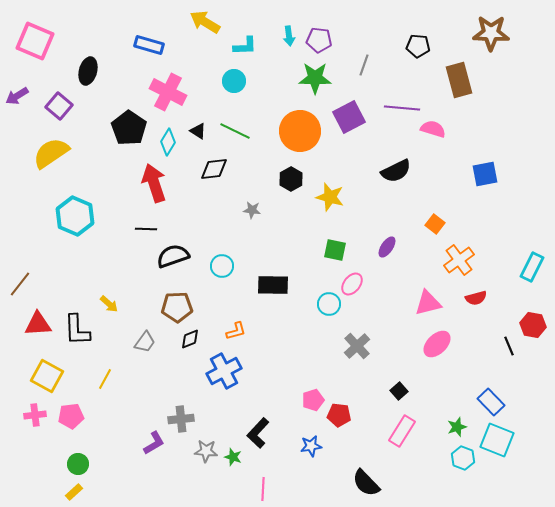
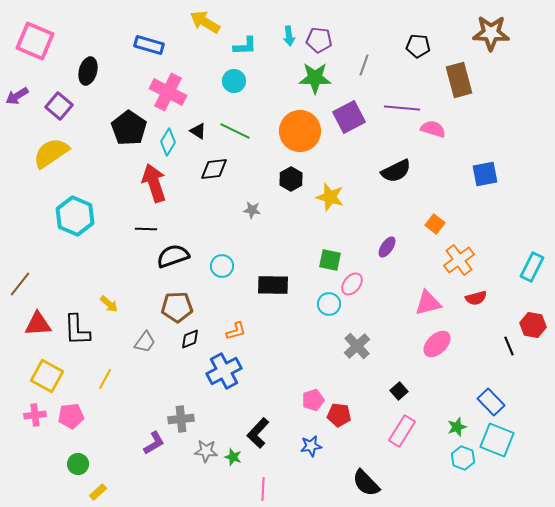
green square at (335, 250): moved 5 px left, 10 px down
yellow rectangle at (74, 492): moved 24 px right
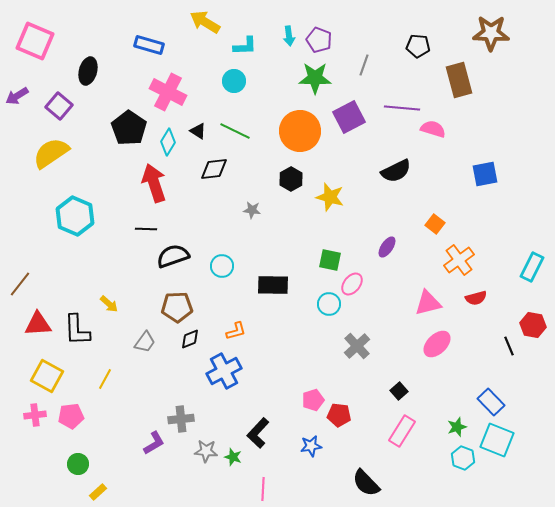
purple pentagon at (319, 40): rotated 15 degrees clockwise
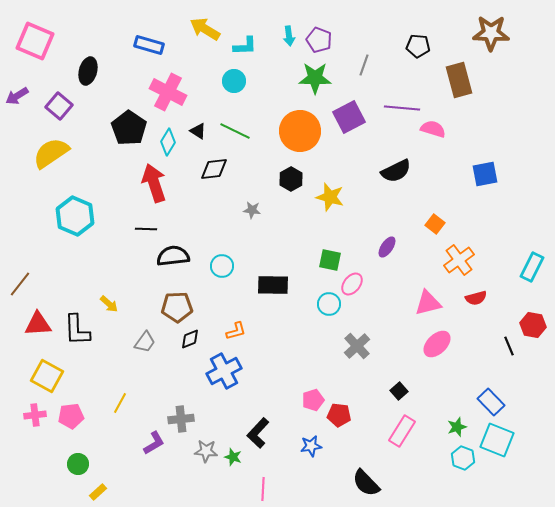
yellow arrow at (205, 22): moved 7 px down
black semicircle at (173, 256): rotated 12 degrees clockwise
yellow line at (105, 379): moved 15 px right, 24 px down
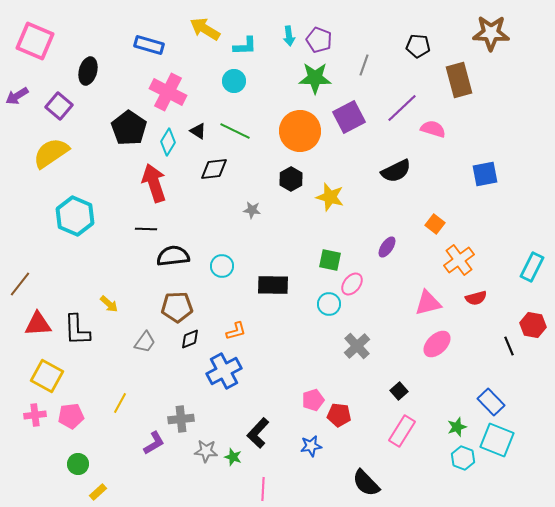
purple line at (402, 108): rotated 48 degrees counterclockwise
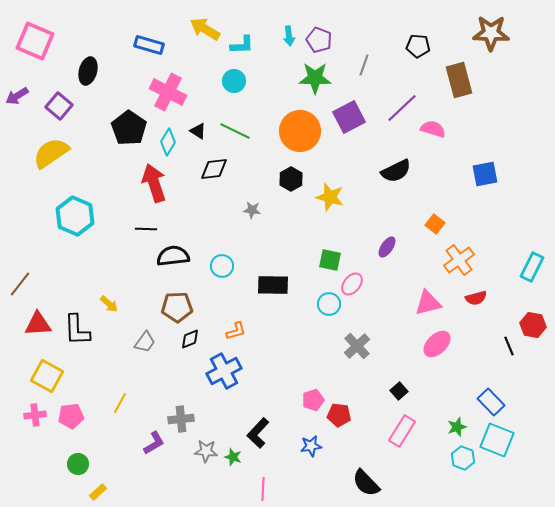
cyan L-shape at (245, 46): moved 3 px left, 1 px up
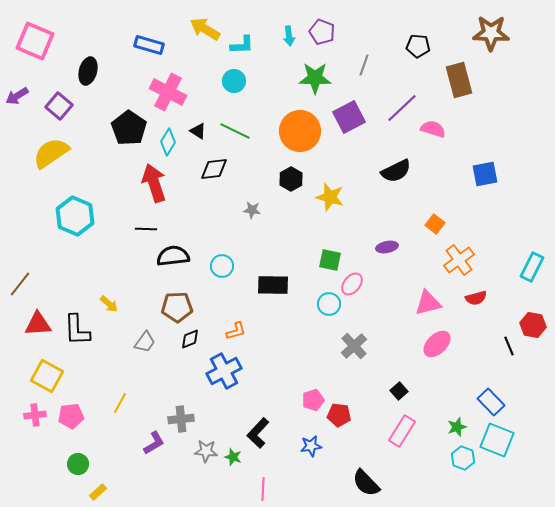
purple pentagon at (319, 40): moved 3 px right, 8 px up
purple ellipse at (387, 247): rotated 45 degrees clockwise
gray cross at (357, 346): moved 3 px left
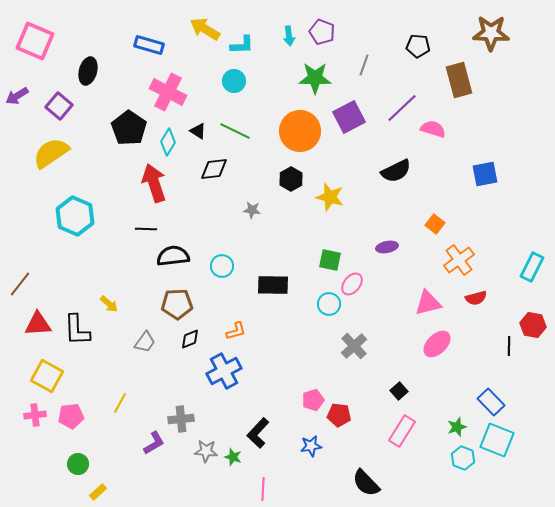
brown pentagon at (177, 307): moved 3 px up
black line at (509, 346): rotated 24 degrees clockwise
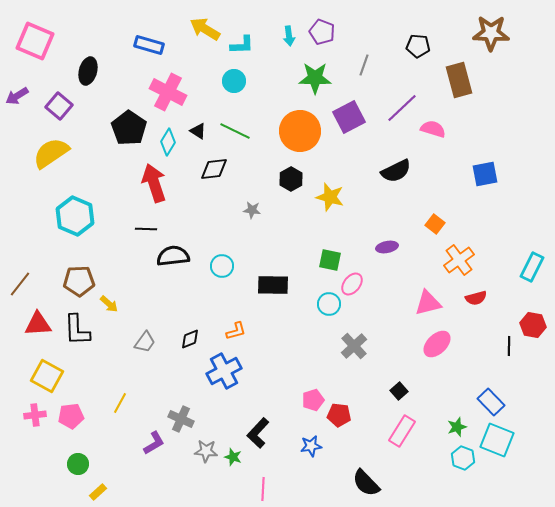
brown pentagon at (177, 304): moved 98 px left, 23 px up
gray cross at (181, 419): rotated 30 degrees clockwise
